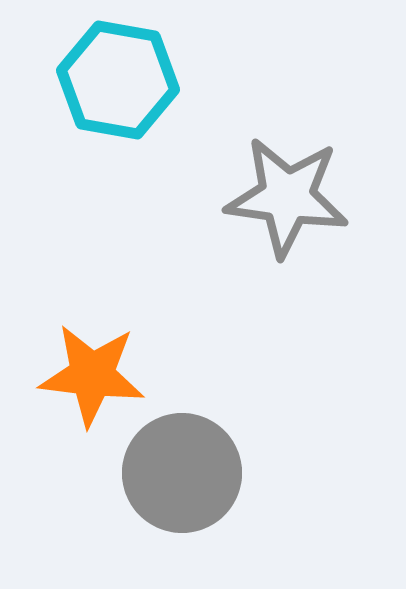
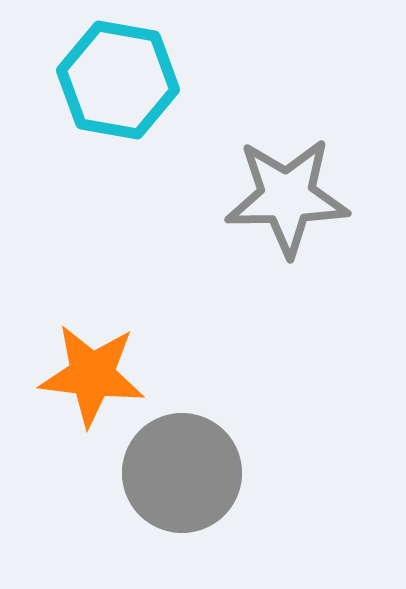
gray star: rotated 9 degrees counterclockwise
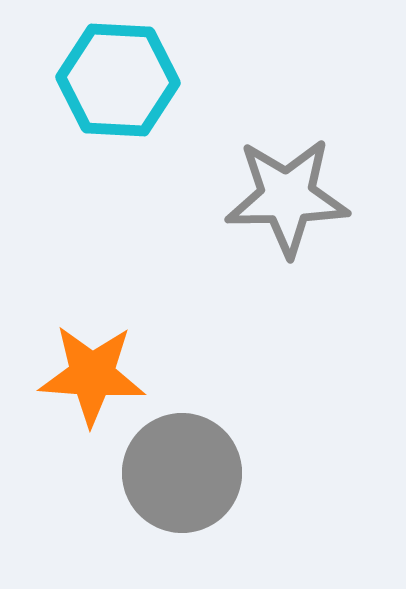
cyan hexagon: rotated 7 degrees counterclockwise
orange star: rotated 3 degrees counterclockwise
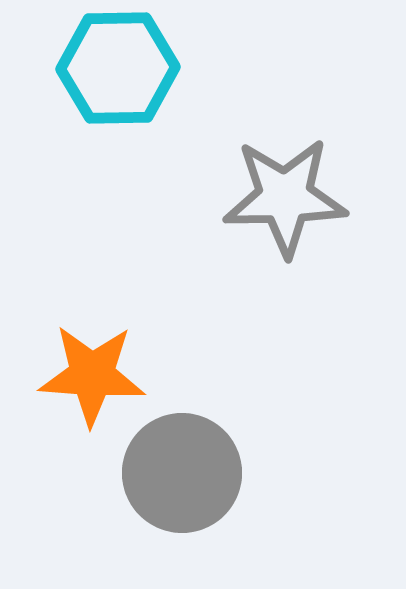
cyan hexagon: moved 12 px up; rotated 4 degrees counterclockwise
gray star: moved 2 px left
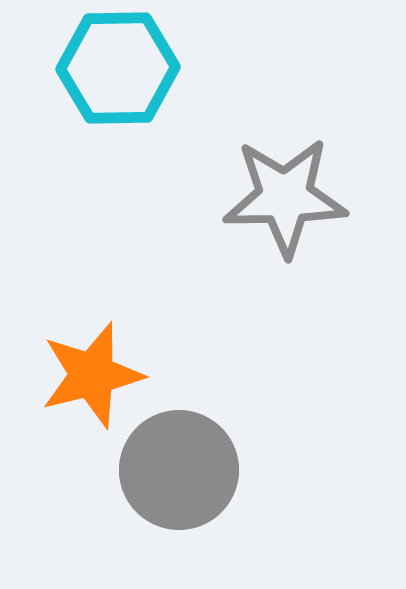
orange star: rotated 18 degrees counterclockwise
gray circle: moved 3 px left, 3 px up
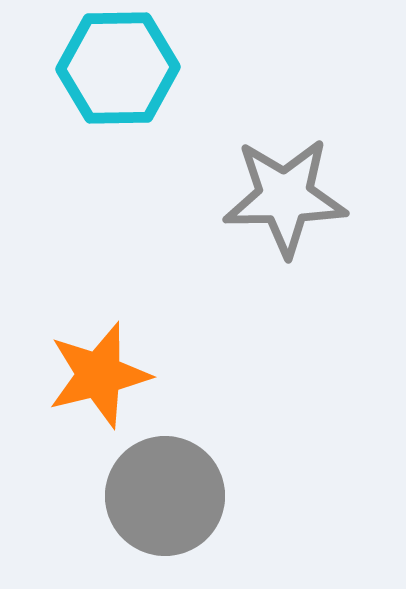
orange star: moved 7 px right
gray circle: moved 14 px left, 26 px down
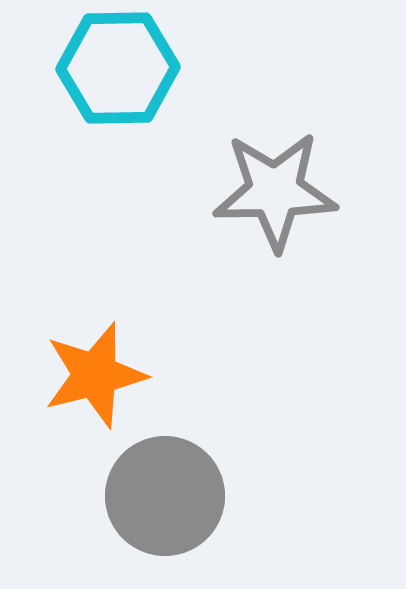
gray star: moved 10 px left, 6 px up
orange star: moved 4 px left
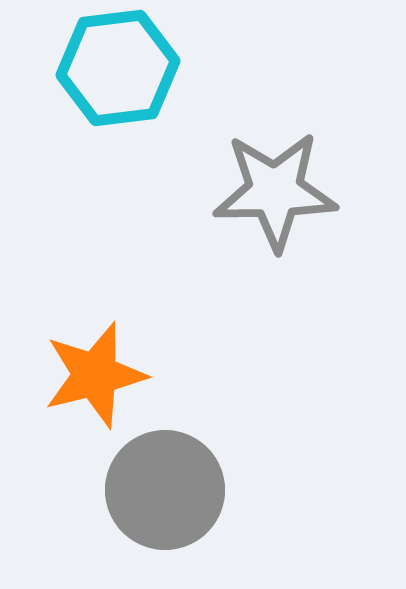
cyan hexagon: rotated 6 degrees counterclockwise
gray circle: moved 6 px up
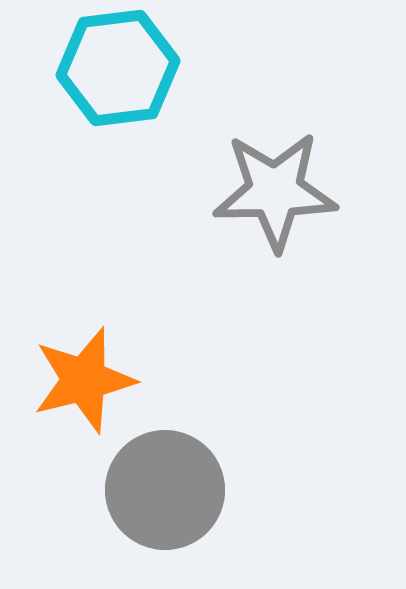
orange star: moved 11 px left, 5 px down
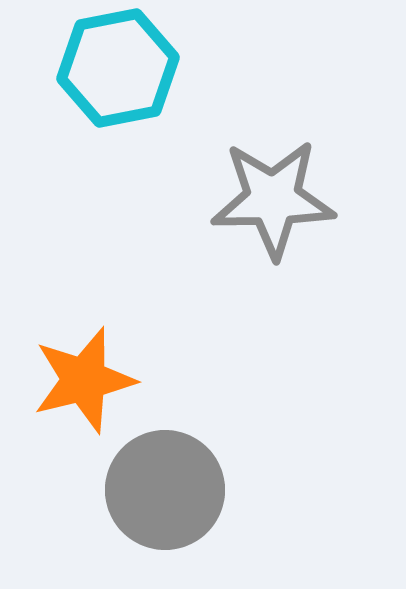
cyan hexagon: rotated 4 degrees counterclockwise
gray star: moved 2 px left, 8 px down
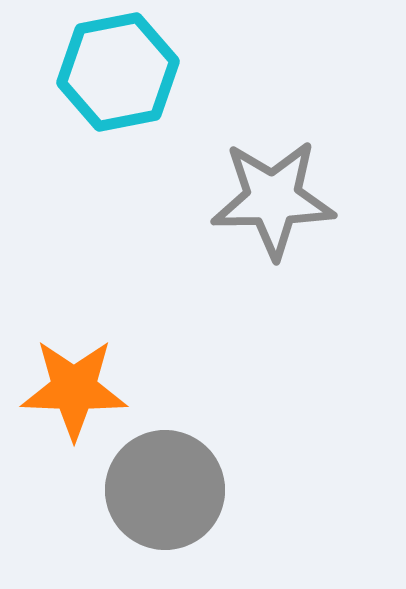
cyan hexagon: moved 4 px down
orange star: moved 10 px left, 9 px down; rotated 16 degrees clockwise
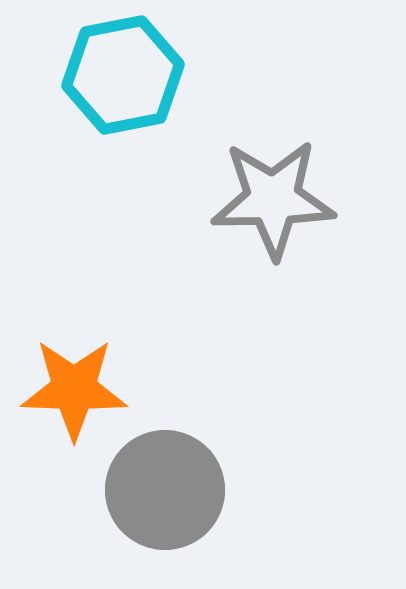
cyan hexagon: moved 5 px right, 3 px down
